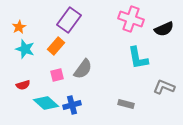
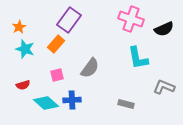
orange rectangle: moved 2 px up
gray semicircle: moved 7 px right, 1 px up
blue cross: moved 5 px up; rotated 12 degrees clockwise
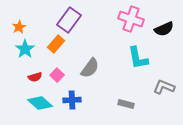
cyan star: rotated 18 degrees clockwise
pink square: rotated 32 degrees counterclockwise
red semicircle: moved 12 px right, 8 px up
cyan diamond: moved 6 px left
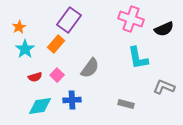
cyan diamond: moved 3 px down; rotated 50 degrees counterclockwise
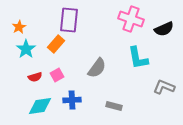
purple rectangle: rotated 30 degrees counterclockwise
cyan star: moved 1 px right
gray semicircle: moved 7 px right
pink square: rotated 16 degrees clockwise
gray rectangle: moved 12 px left, 2 px down
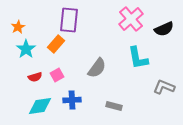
pink cross: rotated 30 degrees clockwise
orange star: moved 1 px left
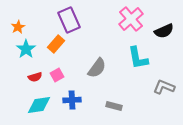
purple rectangle: rotated 30 degrees counterclockwise
black semicircle: moved 2 px down
cyan diamond: moved 1 px left, 1 px up
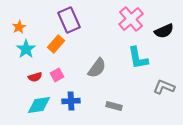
orange star: moved 1 px right
blue cross: moved 1 px left, 1 px down
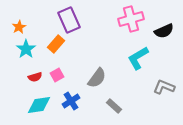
pink cross: rotated 25 degrees clockwise
cyan L-shape: rotated 70 degrees clockwise
gray semicircle: moved 10 px down
blue cross: rotated 30 degrees counterclockwise
gray rectangle: rotated 28 degrees clockwise
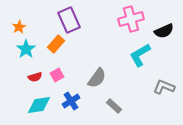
cyan L-shape: moved 2 px right, 3 px up
